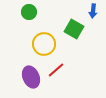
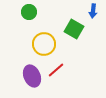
purple ellipse: moved 1 px right, 1 px up
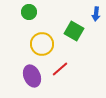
blue arrow: moved 3 px right, 3 px down
green square: moved 2 px down
yellow circle: moved 2 px left
red line: moved 4 px right, 1 px up
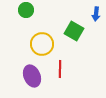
green circle: moved 3 px left, 2 px up
red line: rotated 48 degrees counterclockwise
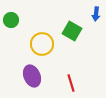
green circle: moved 15 px left, 10 px down
green square: moved 2 px left
red line: moved 11 px right, 14 px down; rotated 18 degrees counterclockwise
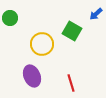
blue arrow: rotated 40 degrees clockwise
green circle: moved 1 px left, 2 px up
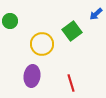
green circle: moved 3 px down
green square: rotated 24 degrees clockwise
purple ellipse: rotated 30 degrees clockwise
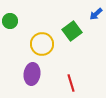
purple ellipse: moved 2 px up
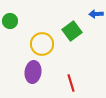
blue arrow: rotated 40 degrees clockwise
purple ellipse: moved 1 px right, 2 px up
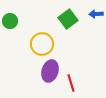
green square: moved 4 px left, 12 px up
purple ellipse: moved 17 px right, 1 px up; rotated 10 degrees clockwise
